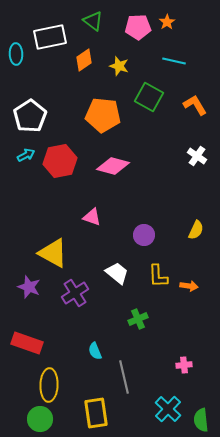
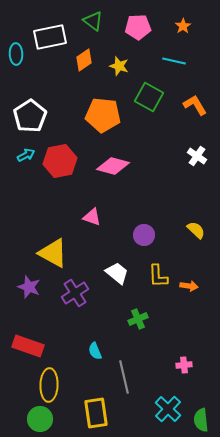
orange star: moved 16 px right, 4 px down
yellow semicircle: rotated 72 degrees counterclockwise
red rectangle: moved 1 px right, 3 px down
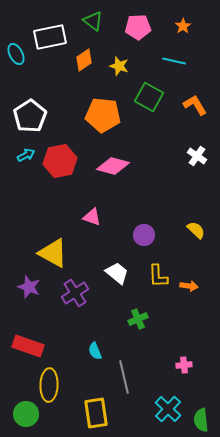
cyan ellipse: rotated 25 degrees counterclockwise
green circle: moved 14 px left, 5 px up
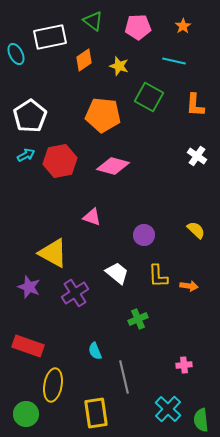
orange L-shape: rotated 145 degrees counterclockwise
yellow ellipse: moved 4 px right; rotated 8 degrees clockwise
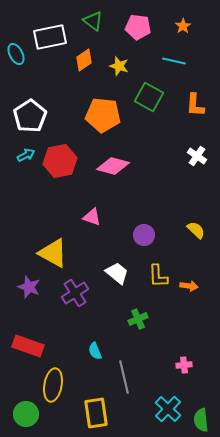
pink pentagon: rotated 10 degrees clockwise
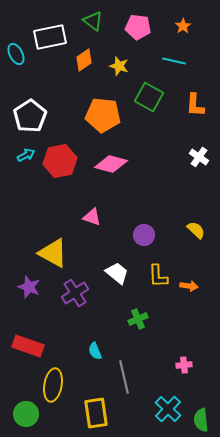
white cross: moved 2 px right, 1 px down
pink diamond: moved 2 px left, 2 px up
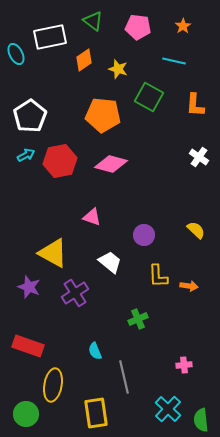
yellow star: moved 1 px left, 3 px down
white trapezoid: moved 7 px left, 11 px up
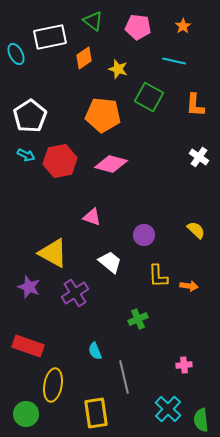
orange diamond: moved 2 px up
cyan arrow: rotated 54 degrees clockwise
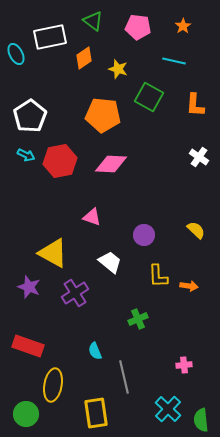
pink diamond: rotated 12 degrees counterclockwise
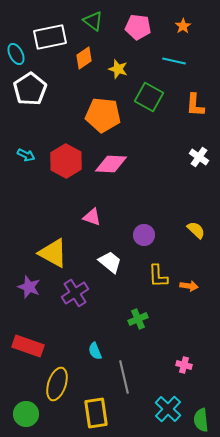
white pentagon: moved 27 px up
red hexagon: moved 6 px right; rotated 20 degrees counterclockwise
pink cross: rotated 21 degrees clockwise
yellow ellipse: moved 4 px right, 1 px up; rotated 8 degrees clockwise
